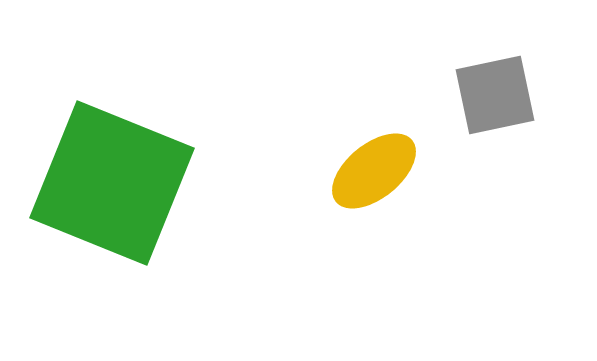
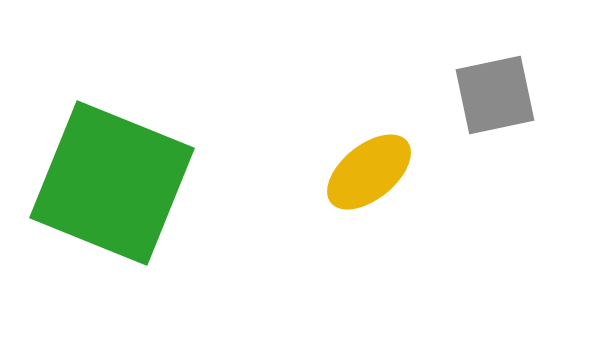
yellow ellipse: moved 5 px left, 1 px down
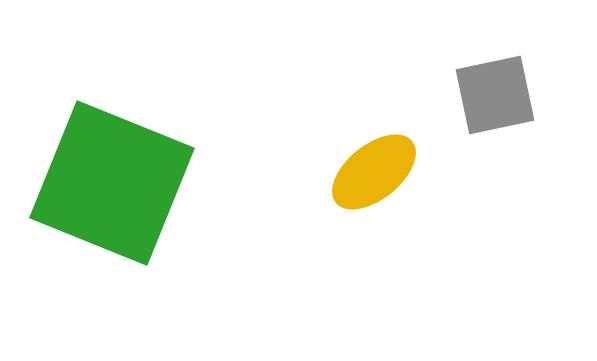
yellow ellipse: moved 5 px right
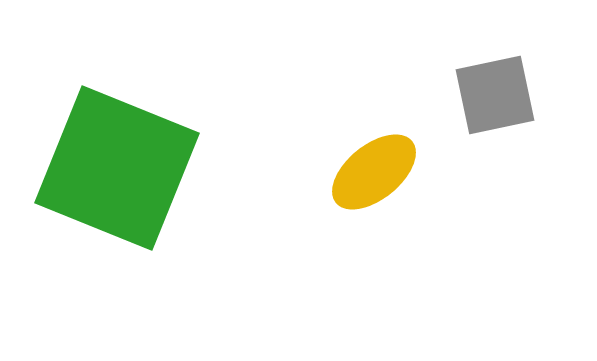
green square: moved 5 px right, 15 px up
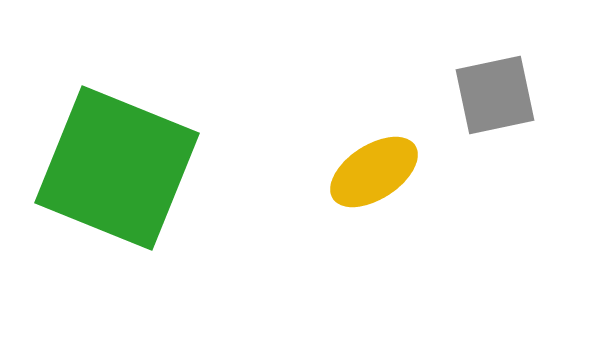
yellow ellipse: rotated 6 degrees clockwise
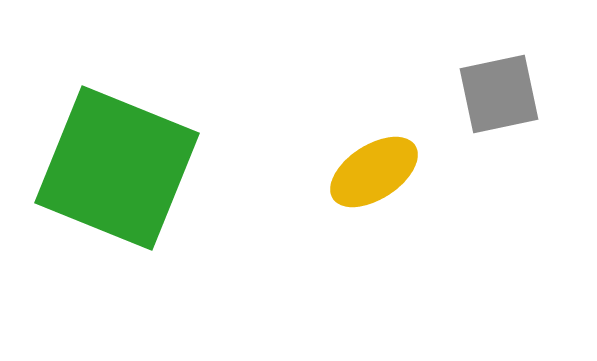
gray square: moved 4 px right, 1 px up
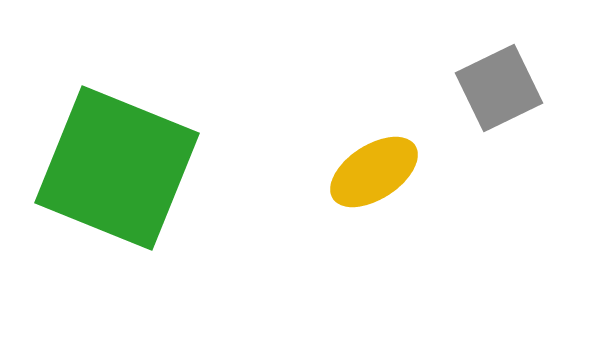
gray square: moved 6 px up; rotated 14 degrees counterclockwise
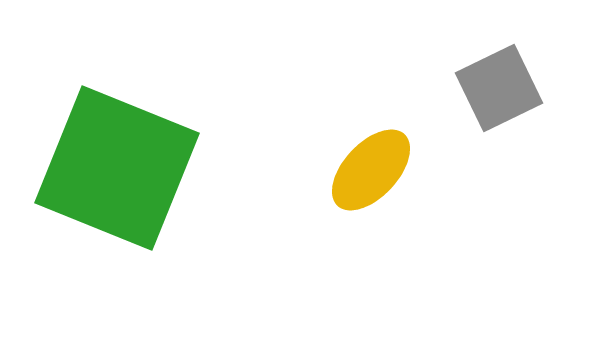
yellow ellipse: moved 3 px left, 2 px up; rotated 14 degrees counterclockwise
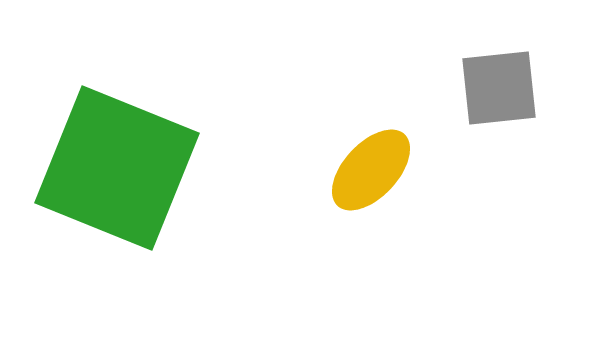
gray square: rotated 20 degrees clockwise
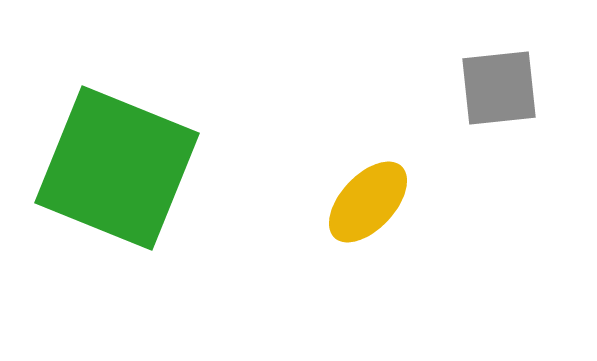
yellow ellipse: moved 3 px left, 32 px down
